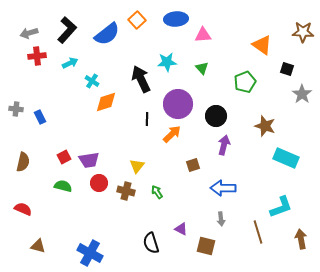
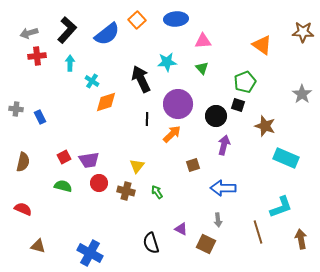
pink triangle at (203, 35): moved 6 px down
cyan arrow at (70, 63): rotated 63 degrees counterclockwise
black square at (287, 69): moved 49 px left, 36 px down
gray arrow at (221, 219): moved 3 px left, 1 px down
brown square at (206, 246): moved 2 px up; rotated 12 degrees clockwise
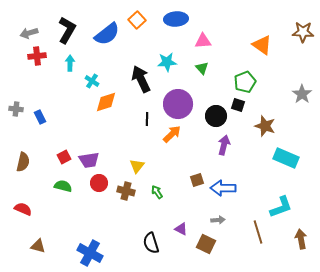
black L-shape at (67, 30): rotated 12 degrees counterclockwise
brown square at (193, 165): moved 4 px right, 15 px down
gray arrow at (218, 220): rotated 88 degrees counterclockwise
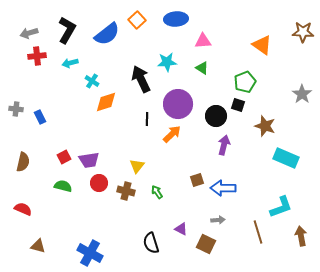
cyan arrow at (70, 63): rotated 105 degrees counterclockwise
green triangle at (202, 68): rotated 16 degrees counterclockwise
brown arrow at (301, 239): moved 3 px up
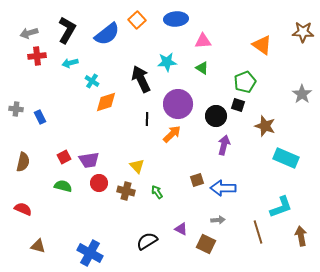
yellow triangle at (137, 166): rotated 21 degrees counterclockwise
black semicircle at (151, 243): moved 4 px left, 2 px up; rotated 75 degrees clockwise
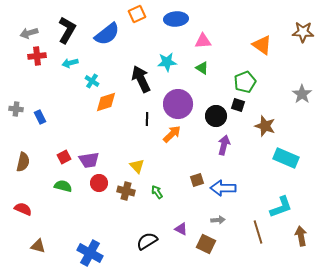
orange square at (137, 20): moved 6 px up; rotated 18 degrees clockwise
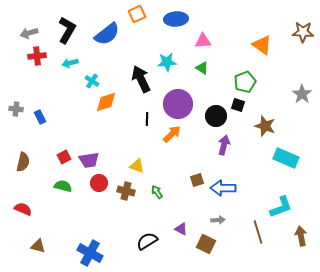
yellow triangle at (137, 166): rotated 28 degrees counterclockwise
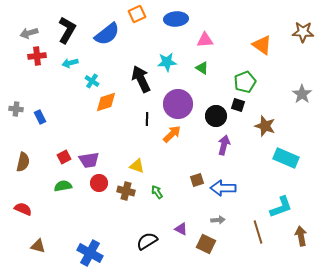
pink triangle at (203, 41): moved 2 px right, 1 px up
green semicircle at (63, 186): rotated 24 degrees counterclockwise
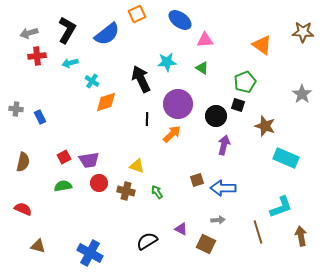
blue ellipse at (176, 19): moved 4 px right, 1 px down; rotated 40 degrees clockwise
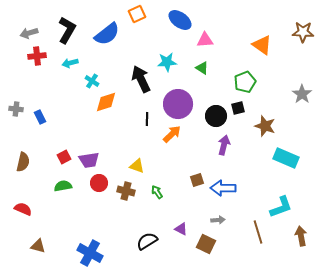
black square at (238, 105): moved 3 px down; rotated 32 degrees counterclockwise
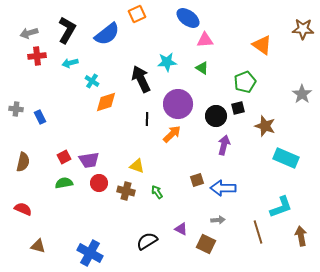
blue ellipse at (180, 20): moved 8 px right, 2 px up
brown star at (303, 32): moved 3 px up
green semicircle at (63, 186): moved 1 px right, 3 px up
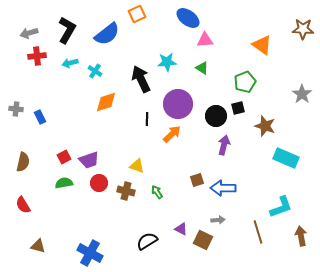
cyan cross at (92, 81): moved 3 px right, 10 px up
purple trapezoid at (89, 160): rotated 10 degrees counterclockwise
red semicircle at (23, 209): moved 4 px up; rotated 144 degrees counterclockwise
brown square at (206, 244): moved 3 px left, 4 px up
